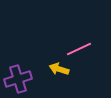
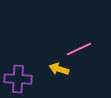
purple cross: rotated 20 degrees clockwise
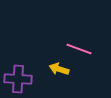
pink line: rotated 45 degrees clockwise
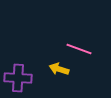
purple cross: moved 1 px up
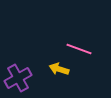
purple cross: rotated 32 degrees counterclockwise
